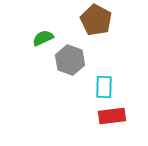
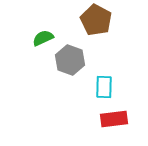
red rectangle: moved 2 px right, 3 px down
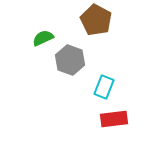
cyan rectangle: rotated 20 degrees clockwise
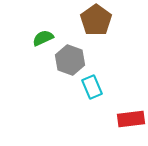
brown pentagon: rotated 8 degrees clockwise
cyan rectangle: moved 12 px left; rotated 45 degrees counterclockwise
red rectangle: moved 17 px right
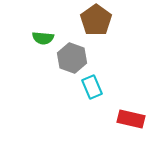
green semicircle: rotated 150 degrees counterclockwise
gray hexagon: moved 2 px right, 2 px up
red rectangle: rotated 20 degrees clockwise
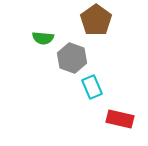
red rectangle: moved 11 px left
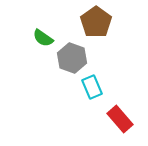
brown pentagon: moved 2 px down
green semicircle: rotated 30 degrees clockwise
red rectangle: rotated 36 degrees clockwise
